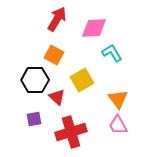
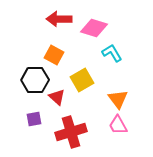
red arrow: moved 2 px right; rotated 120 degrees counterclockwise
pink diamond: rotated 20 degrees clockwise
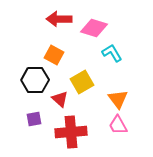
yellow square: moved 2 px down
red triangle: moved 3 px right, 2 px down
red cross: rotated 12 degrees clockwise
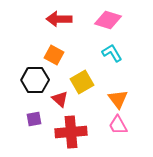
pink diamond: moved 14 px right, 8 px up
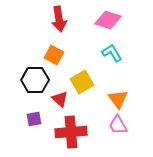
red arrow: rotated 100 degrees counterclockwise
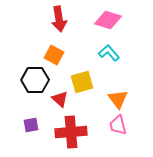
cyan L-shape: moved 3 px left; rotated 10 degrees counterclockwise
yellow square: rotated 15 degrees clockwise
purple square: moved 3 px left, 6 px down
pink trapezoid: rotated 15 degrees clockwise
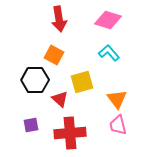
orange triangle: moved 1 px left
red cross: moved 1 px left, 1 px down
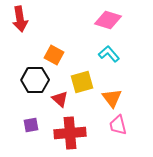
red arrow: moved 39 px left
cyan L-shape: moved 1 px down
orange triangle: moved 5 px left, 1 px up
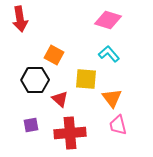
yellow square: moved 4 px right, 3 px up; rotated 20 degrees clockwise
